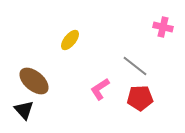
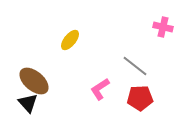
black triangle: moved 4 px right, 7 px up
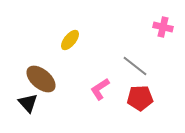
brown ellipse: moved 7 px right, 2 px up
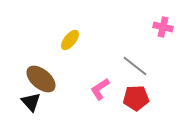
red pentagon: moved 4 px left
black triangle: moved 3 px right, 1 px up
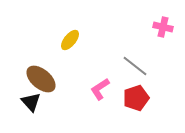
red pentagon: rotated 15 degrees counterclockwise
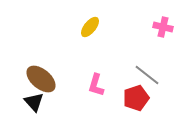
yellow ellipse: moved 20 px right, 13 px up
gray line: moved 12 px right, 9 px down
pink L-shape: moved 4 px left, 4 px up; rotated 40 degrees counterclockwise
black triangle: moved 3 px right
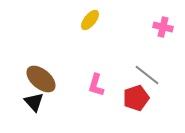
yellow ellipse: moved 7 px up
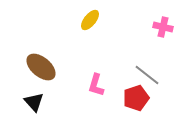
brown ellipse: moved 12 px up
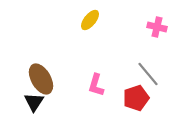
pink cross: moved 6 px left
brown ellipse: moved 12 px down; rotated 20 degrees clockwise
gray line: moved 1 px right, 1 px up; rotated 12 degrees clockwise
black triangle: rotated 15 degrees clockwise
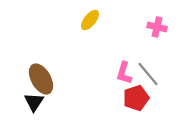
pink L-shape: moved 28 px right, 12 px up
